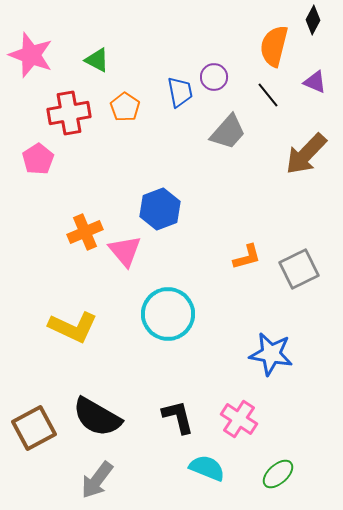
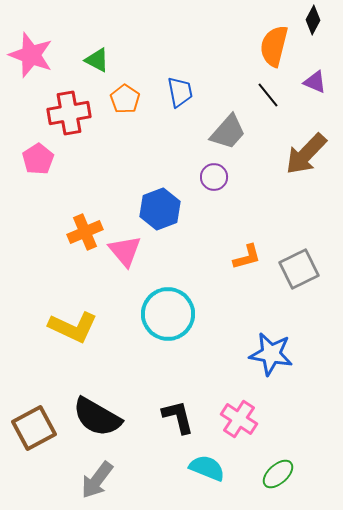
purple circle: moved 100 px down
orange pentagon: moved 8 px up
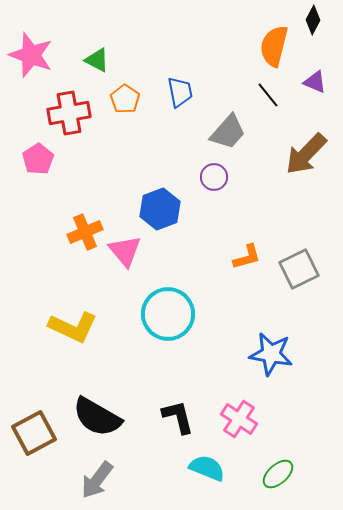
brown square: moved 5 px down
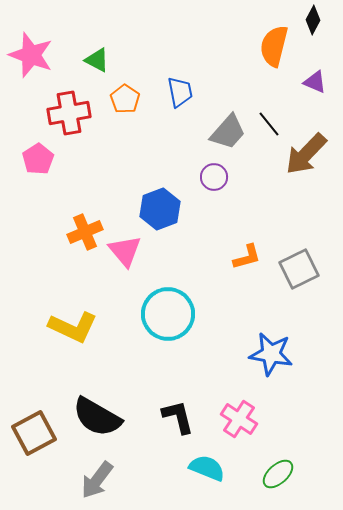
black line: moved 1 px right, 29 px down
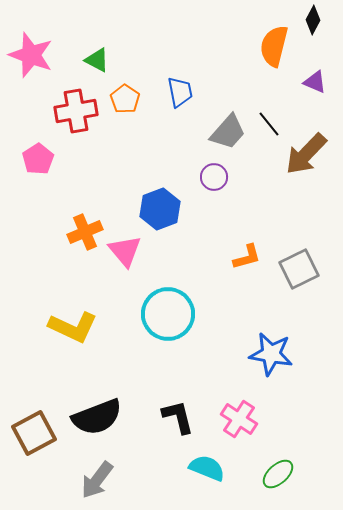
red cross: moved 7 px right, 2 px up
black semicircle: rotated 51 degrees counterclockwise
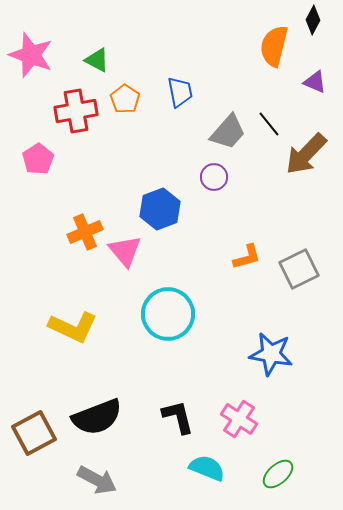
gray arrow: rotated 99 degrees counterclockwise
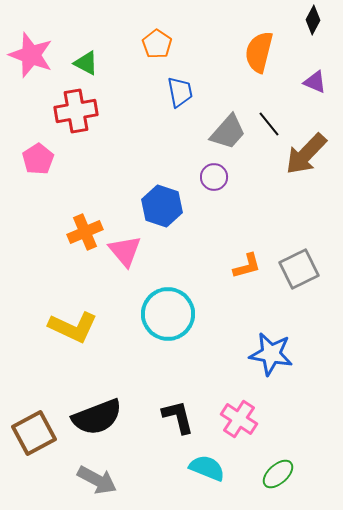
orange semicircle: moved 15 px left, 6 px down
green triangle: moved 11 px left, 3 px down
orange pentagon: moved 32 px right, 55 px up
blue hexagon: moved 2 px right, 3 px up; rotated 21 degrees counterclockwise
orange L-shape: moved 9 px down
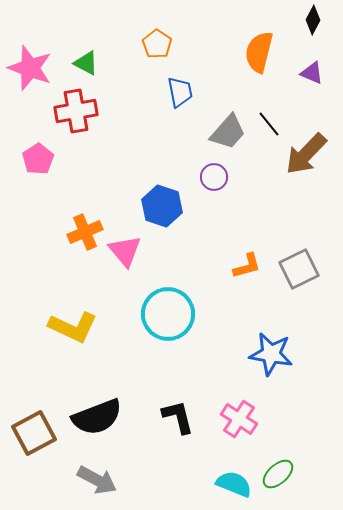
pink star: moved 1 px left, 13 px down
purple triangle: moved 3 px left, 9 px up
cyan semicircle: moved 27 px right, 16 px down
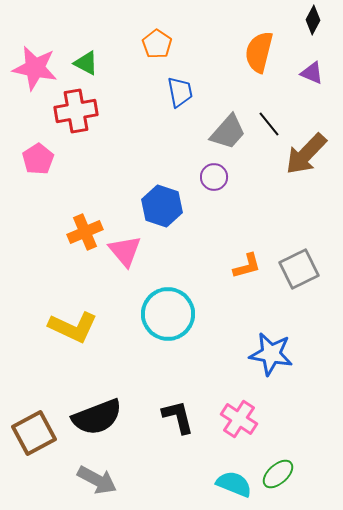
pink star: moved 5 px right; rotated 9 degrees counterclockwise
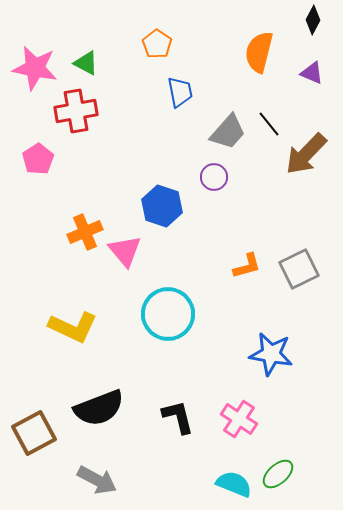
black semicircle: moved 2 px right, 9 px up
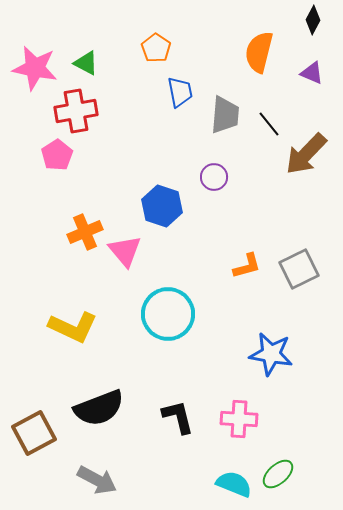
orange pentagon: moved 1 px left, 4 px down
gray trapezoid: moved 3 px left, 17 px up; rotated 36 degrees counterclockwise
pink pentagon: moved 19 px right, 4 px up
pink cross: rotated 30 degrees counterclockwise
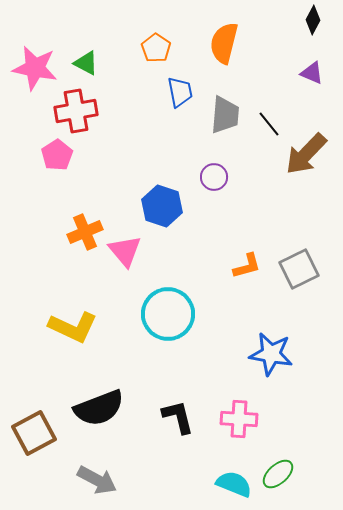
orange semicircle: moved 35 px left, 9 px up
